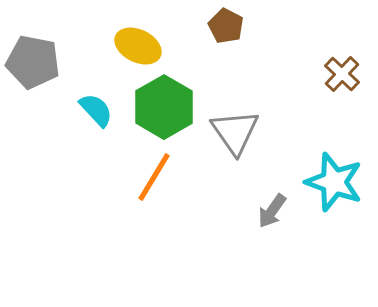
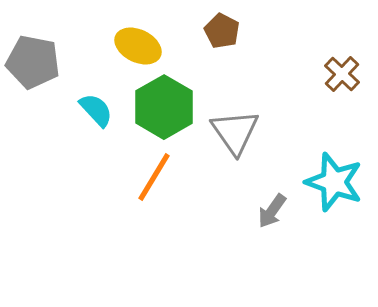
brown pentagon: moved 4 px left, 5 px down
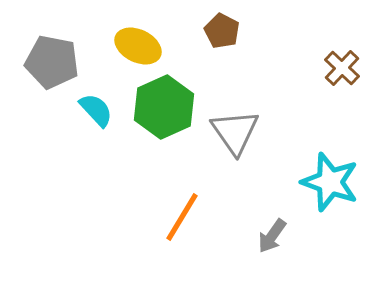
gray pentagon: moved 19 px right
brown cross: moved 6 px up
green hexagon: rotated 6 degrees clockwise
orange line: moved 28 px right, 40 px down
cyan star: moved 4 px left
gray arrow: moved 25 px down
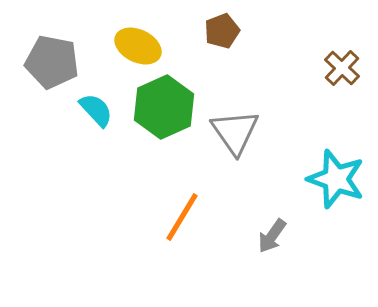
brown pentagon: rotated 24 degrees clockwise
cyan star: moved 6 px right, 3 px up
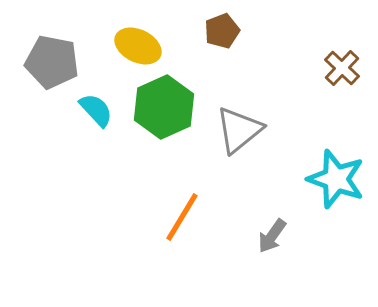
gray triangle: moved 4 px right, 2 px up; rotated 26 degrees clockwise
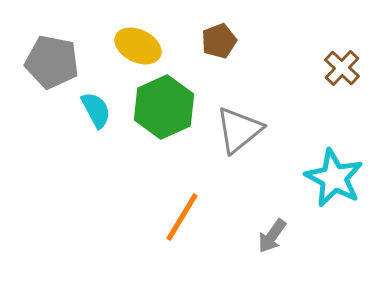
brown pentagon: moved 3 px left, 10 px down
cyan semicircle: rotated 15 degrees clockwise
cyan star: moved 2 px left, 1 px up; rotated 8 degrees clockwise
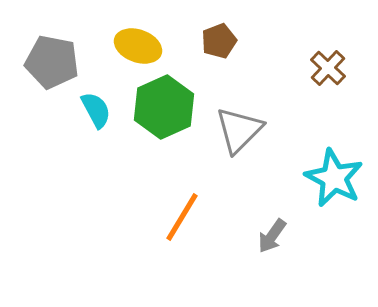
yellow ellipse: rotated 6 degrees counterclockwise
brown cross: moved 14 px left
gray triangle: rotated 6 degrees counterclockwise
